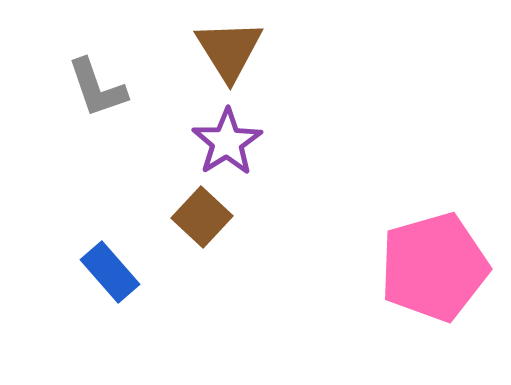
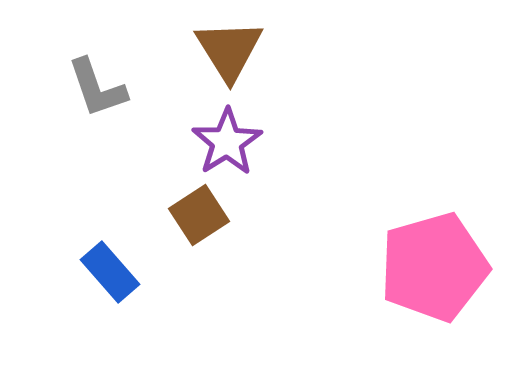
brown square: moved 3 px left, 2 px up; rotated 14 degrees clockwise
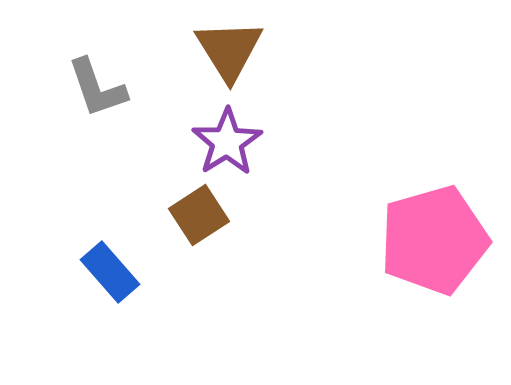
pink pentagon: moved 27 px up
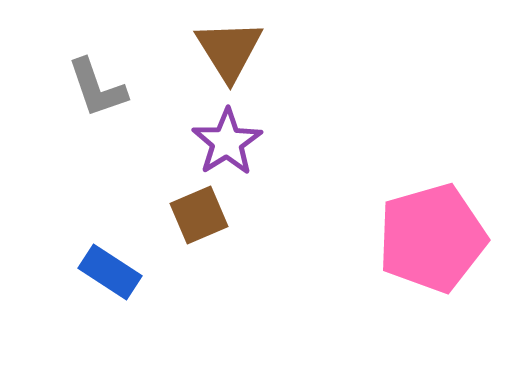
brown square: rotated 10 degrees clockwise
pink pentagon: moved 2 px left, 2 px up
blue rectangle: rotated 16 degrees counterclockwise
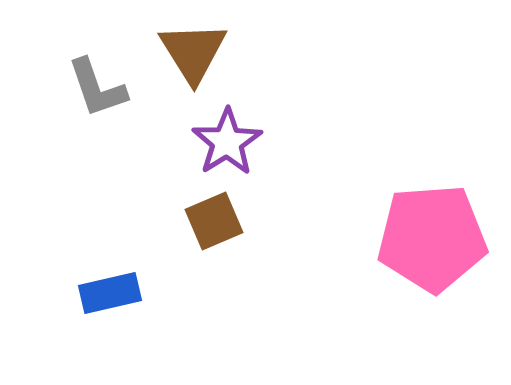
brown triangle: moved 36 px left, 2 px down
brown square: moved 15 px right, 6 px down
pink pentagon: rotated 12 degrees clockwise
blue rectangle: moved 21 px down; rotated 46 degrees counterclockwise
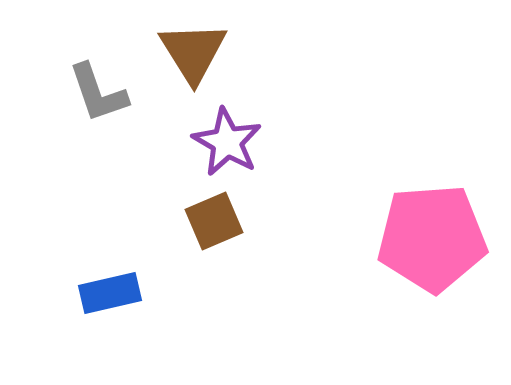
gray L-shape: moved 1 px right, 5 px down
purple star: rotated 10 degrees counterclockwise
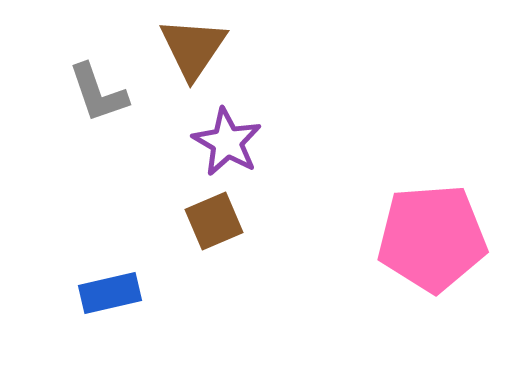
brown triangle: moved 4 px up; rotated 6 degrees clockwise
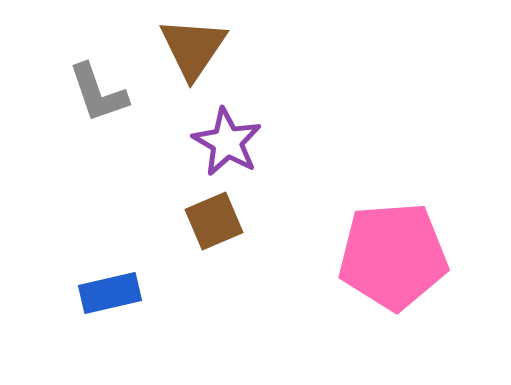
pink pentagon: moved 39 px left, 18 px down
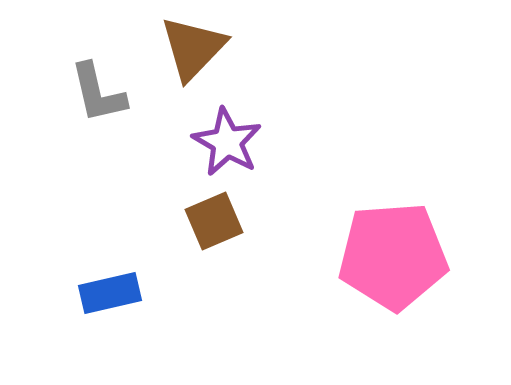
brown triangle: rotated 10 degrees clockwise
gray L-shape: rotated 6 degrees clockwise
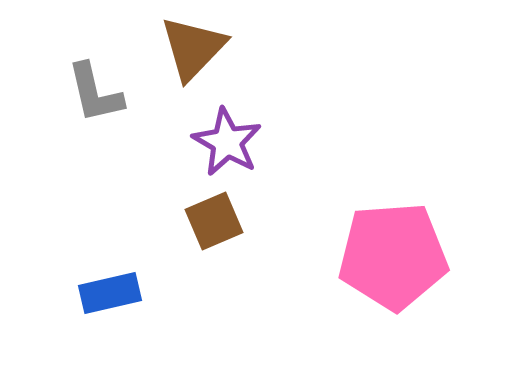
gray L-shape: moved 3 px left
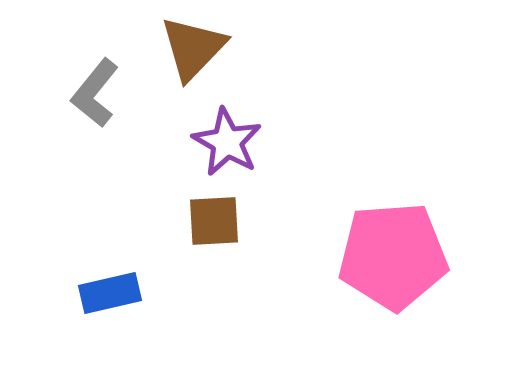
gray L-shape: rotated 52 degrees clockwise
brown square: rotated 20 degrees clockwise
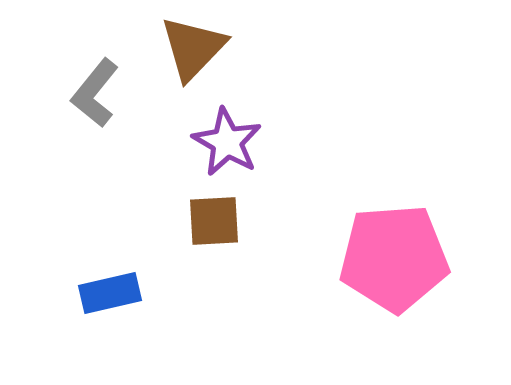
pink pentagon: moved 1 px right, 2 px down
